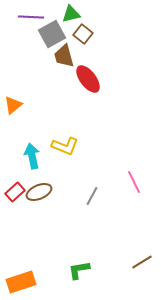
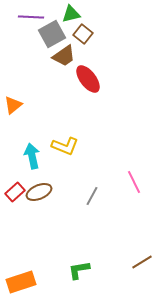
brown trapezoid: rotated 110 degrees counterclockwise
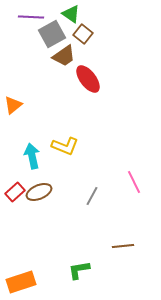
green triangle: rotated 48 degrees clockwise
brown line: moved 19 px left, 16 px up; rotated 25 degrees clockwise
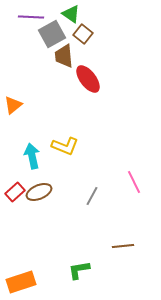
brown trapezoid: rotated 120 degrees clockwise
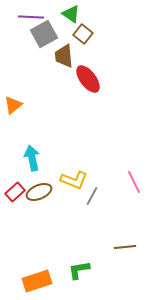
gray square: moved 8 px left
yellow L-shape: moved 9 px right, 34 px down
cyan arrow: moved 2 px down
brown line: moved 2 px right, 1 px down
orange rectangle: moved 16 px right, 1 px up
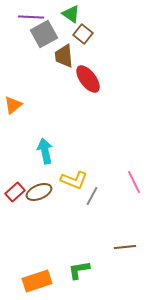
cyan arrow: moved 13 px right, 7 px up
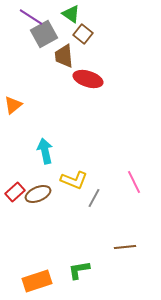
purple line: rotated 30 degrees clockwise
red ellipse: rotated 36 degrees counterclockwise
brown ellipse: moved 1 px left, 2 px down
gray line: moved 2 px right, 2 px down
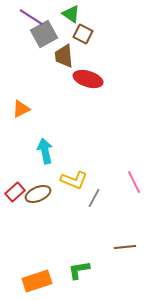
brown square: rotated 12 degrees counterclockwise
orange triangle: moved 8 px right, 4 px down; rotated 12 degrees clockwise
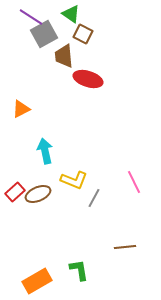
green L-shape: rotated 90 degrees clockwise
orange rectangle: rotated 12 degrees counterclockwise
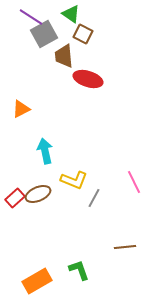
red rectangle: moved 6 px down
green L-shape: rotated 10 degrees counterclockwise
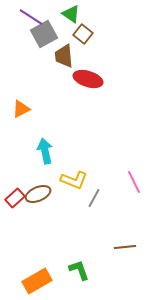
brown square: rotated 12 degrees clockwise
